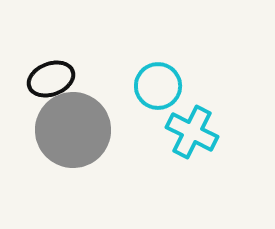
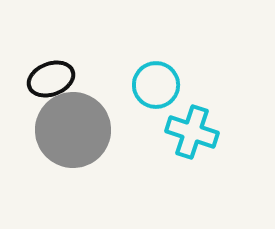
cyan circle: moved 2 px left, 1 px up
cyan cross: rotated 9 degrees counterclockwise
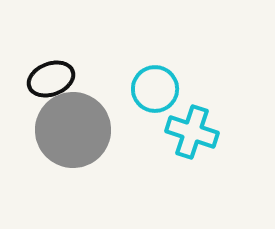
cyan circle: moved 1 px left, 4 px down
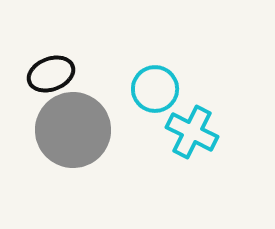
black ellipse: moved 5 px up
cyan cross: rotated 9 degrees clockwise
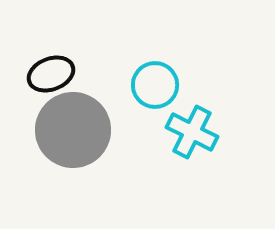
cyan circle: moved 4 px up
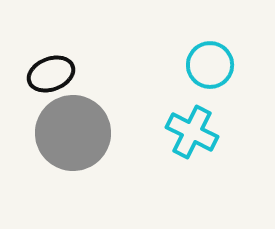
cyan circle: moved 55 px right, 20 px up
gray circle: moved 3 px down
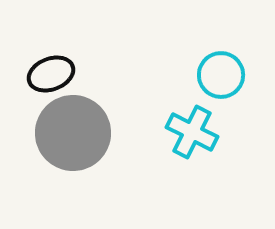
cyan circle: moved 11 px right, 10 px down
